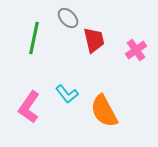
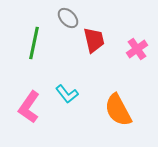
green line: moved 5 px down
pink cross: moved 1 px right, 1 px up
orange semicircle: moved 14 px right, 1 px up
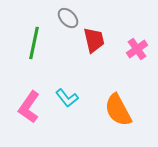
cyan L-shape: moved 4 px down
